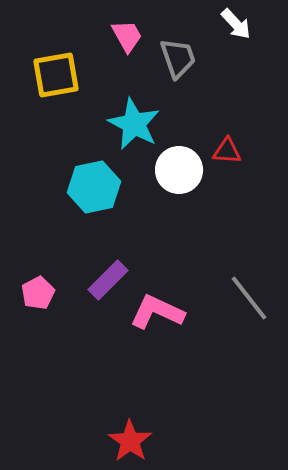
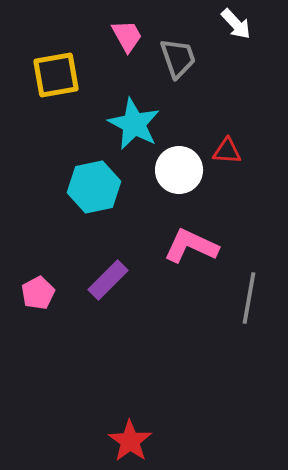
gray line: rotated 48 degrees clockwise
pink L-shape: moved 34 px right, 66 px up
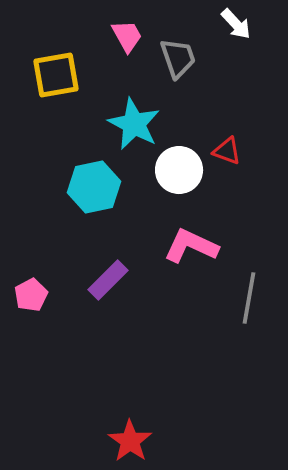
red triangle: rotated 16 degrees clockwise
pink pentagon: moved 7 px left, 2 px down
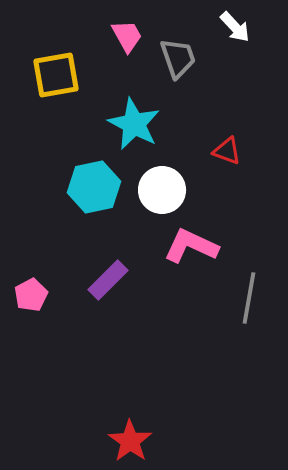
white arrow: moved 1 px left, 3 px down
white circle: moved 17 px left, 20 px down
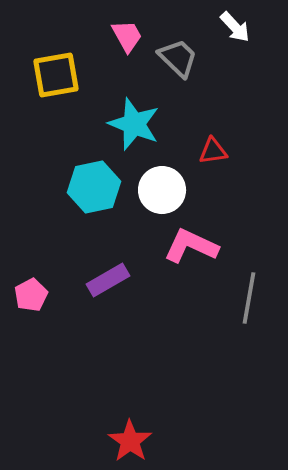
gray trapezoid: rotated 27 degrees counterclockwise
cyan star: rotated 6 degrees counterclockwise
red triangle: moved 14 px left; rotated 28 degrees counterclockwise
purple rectangle: rotated 15 degrees clockwise
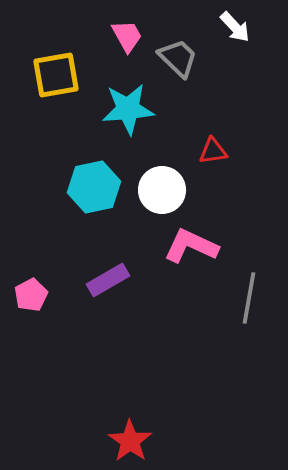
cyan star: moved 6 px left, 15 px up; rotated 26 degrees counterclockwise
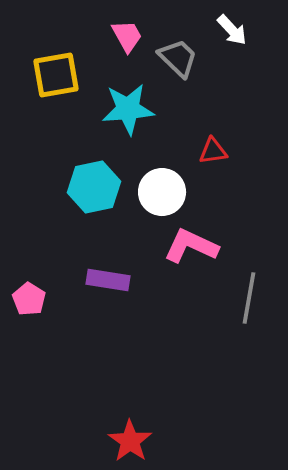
white arrow: moved 3 px left, 3 px down
white circle: moved 2 px down
purple rectangle: rotated 39 degrees clockwise
pink pentagon: moved 2 px left, 4 px down; rotated 12 degrees counterclockwise
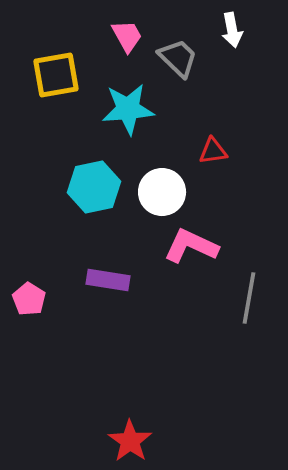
white arrow: rotated 32 degrees clockwise
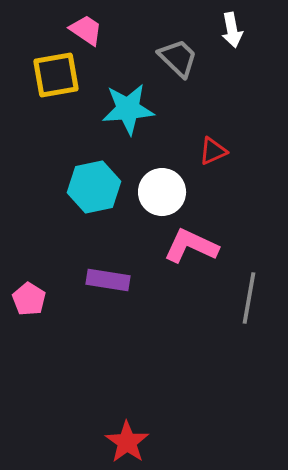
pink trapezoid: moved 41 px left, 6 px up; rotated 27 degrees counterclockwise
red triangle: rotated 16 degrees counterclockwise
red star: moved 3 px left, 1 px down
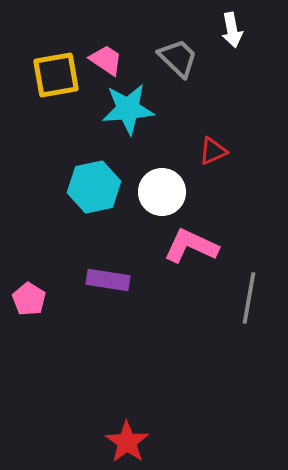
pink trapezoid: moved 20 px right, 30 px down
